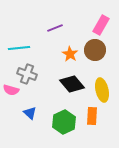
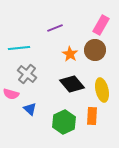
gray cross: rotated 18 degrees clockwise
pink semicircle: moved 4 px down
blue triangle: moved 4 px up
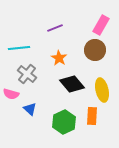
orange star: moved 11 px left, 4 px down
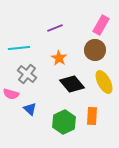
yellow ellipse: moved 2 px right, 8 px up; rotated 15 degrees counterclockwise
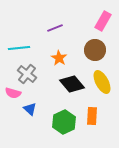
pink rectangle: moved 2 px right, 4 px up
yellow ellipse: moved 2 px left
pink semicircle: moved 2 px right, 1 px up
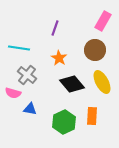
purple line: rotated 49 degrees counterclockwise
cyan line: rotated 15 degrees clockwise
gray cross: moved 1 px down
blue triangle: rotated 32 degrees counterclockwise
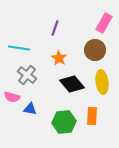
pink rectangle: moved 1 px right, 2 px down
yellow ellipse: rotated 20 degrees clockwise
pink semicircle: moved 1 px left, 4 px down
green hexagon: rotated 20 degrees clockwise
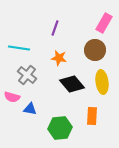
orange star: rotated 21 degrees counterclockwise
green hexagon: moved 4 px left, 6 px down
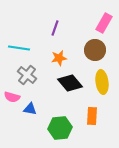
orange star: rotated 21 degrees counterclockwise
black diamond: moved 2 px left, 1 px up
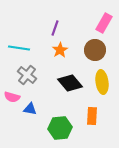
orange star: moved 1 px right, 8 px up; rotated 21 degrees counterclockwise
